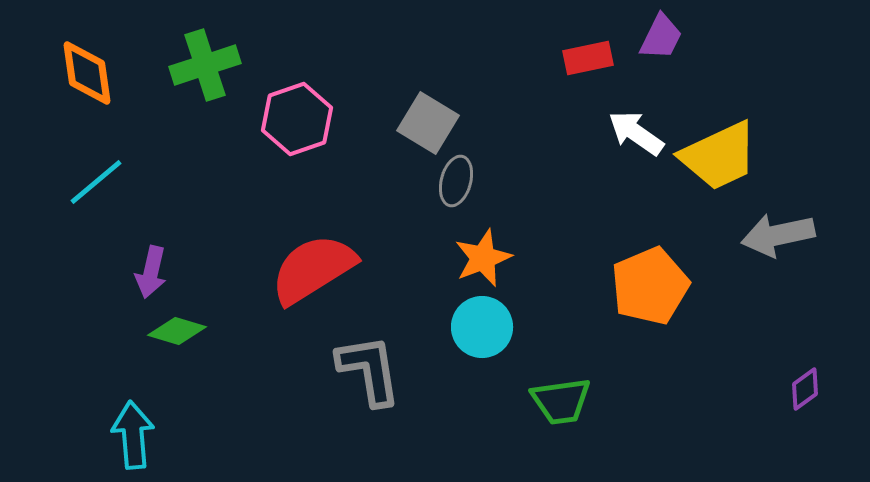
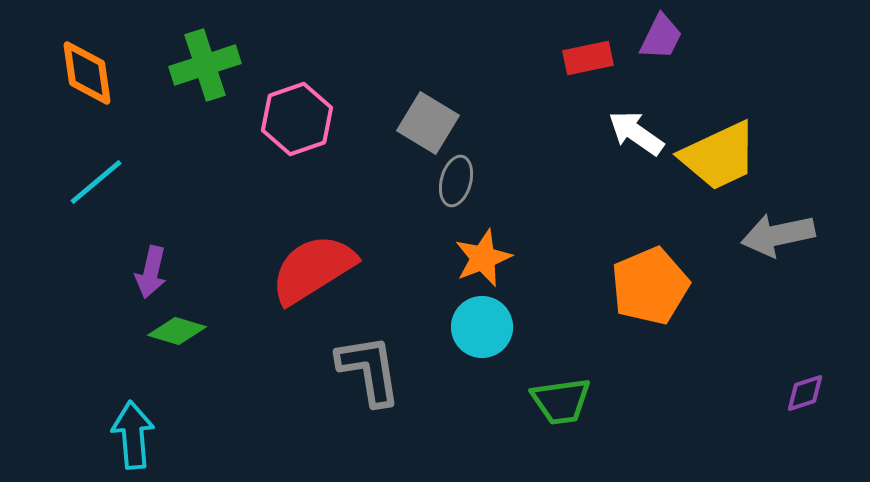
purple diamond: moved 4 px down; rotated 18 degrees clockwise
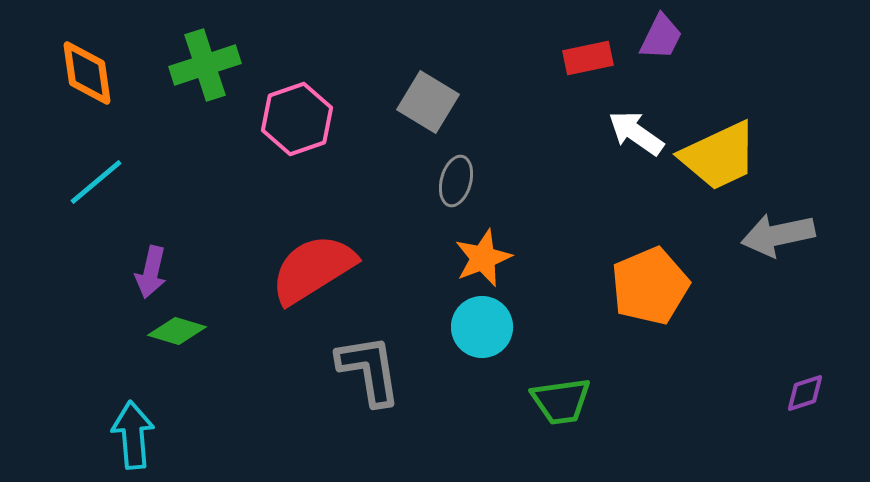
gray square: moved 21 px up
